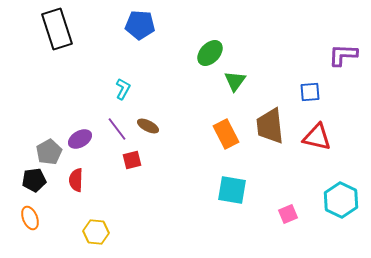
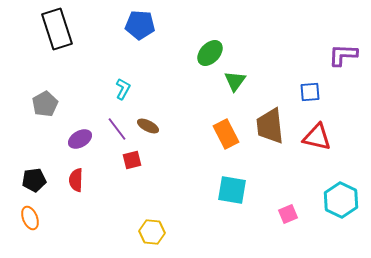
gray pentagon: moved 4 px left, 48 px up
yellow hexagon: moved 56 px right
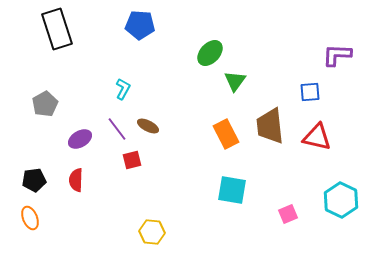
purple L-shape: moved 6 px left
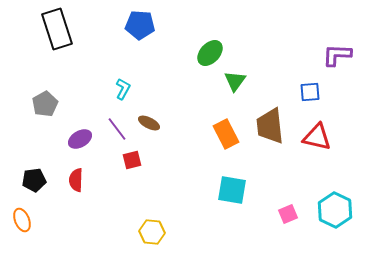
brown ellipse: moved 1 px right, 3 px up
cyan hexagon: moved 6 px left, 10 px down
orange ellipse: moved 8 px left, 2 px down
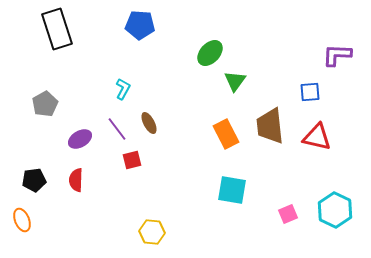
brown ellipse: rotated 35 degrees clockwise
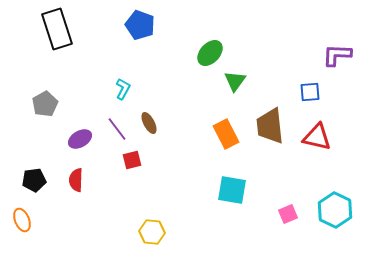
blue pentagon: rotated 16 degrees clockwise
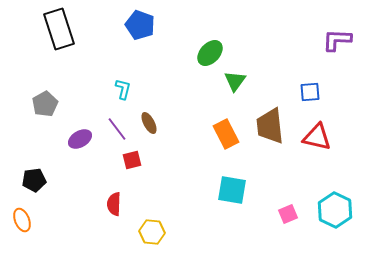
black rectangle: moved 2 px right
purple L-shape: moved 15 px up
cyan L-shape: rotated 15 degrees counterclockwise
red semicircle: moved 38 px right, 24 px down
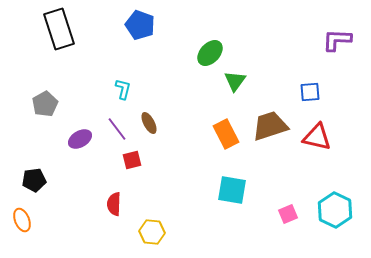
brown trapezoid: rotated 78 degrees clockwise
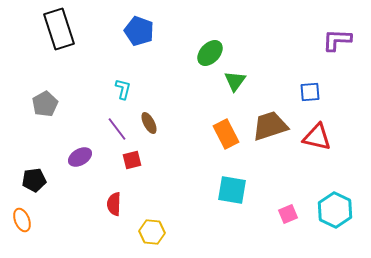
blue pentagon: moved 1 px left, 6 px down
purple ellipse: moved 18 px down
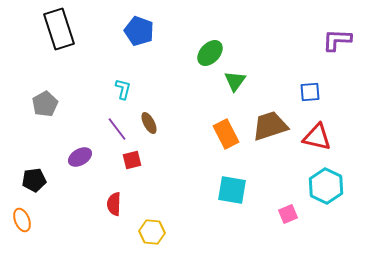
cyan hexagon: moved 9 px left, 24 px up
